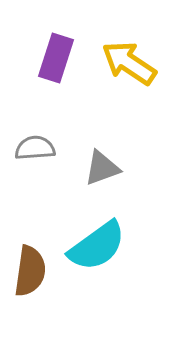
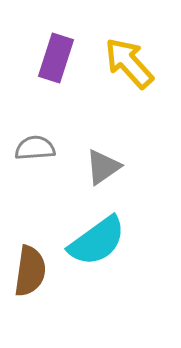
yellow arrow: rotated 14 degrees clockwise
gray triangle: moved 1 px right, 1 px up; rotated 15 degrees counterclockwise
cyan semicircle: moved 5 px up
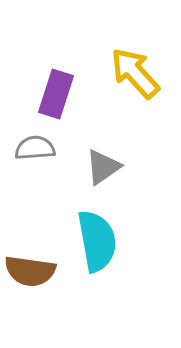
purple rectangle: moved 36 px down
yellow arrow: moved 6 px right, 10 px down
cyan semicircle: rotated 64 degrees counterclockwise
brown semicircle: rotated 90 degrees clockwise
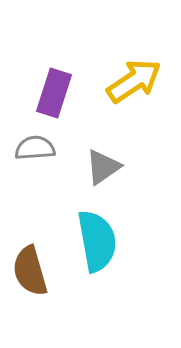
yellow arrow: moved 1 px left, 8 px down; rotated 98 degrees clockwise
purple rectangle: moved 2 px left, 1 px up
brown semicircle: rotated 66 degrees clockwise
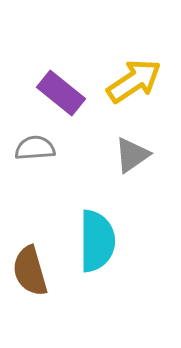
purple rectangle: moved 7 px right; rotated 69 degrees counterclockwise
gray triangle: moved 29 px right, 12 px up
cyan semicircle: rotated 10 degrees clockwise
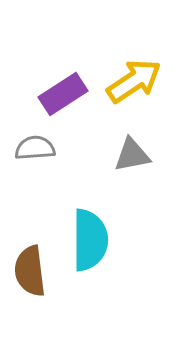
purple rectangle: moved 2 px right, 1 px down; rotated 72 degrees counterclockwise
gray triangle: rotated 24 degrees clockwise
cyan semicircle: moved 7 px left, 1 px up
brown semicircle: rotated 9 degrees clockwise
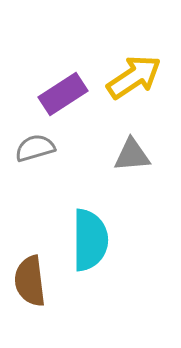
yellow arrow: moved 4 px up
gray semicircle: rotated 12 degrees counterclockwise
gray triangle: rotated 6 degrees clockwise
brown semicircle: moved 10 px down
